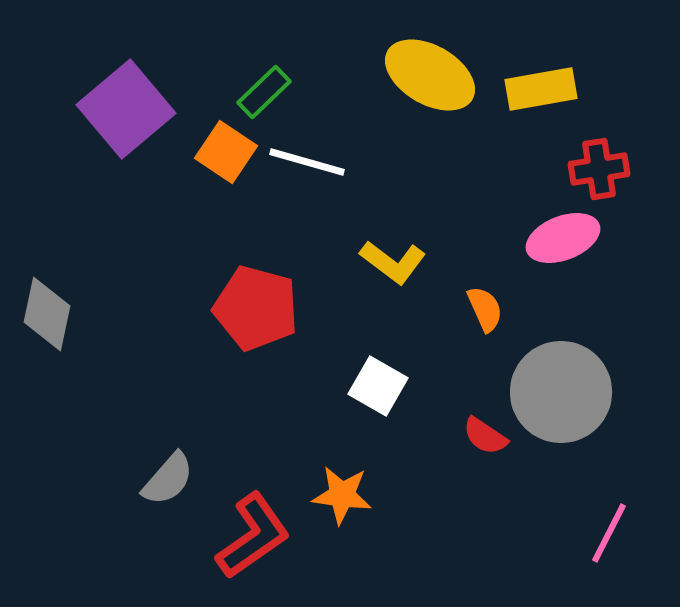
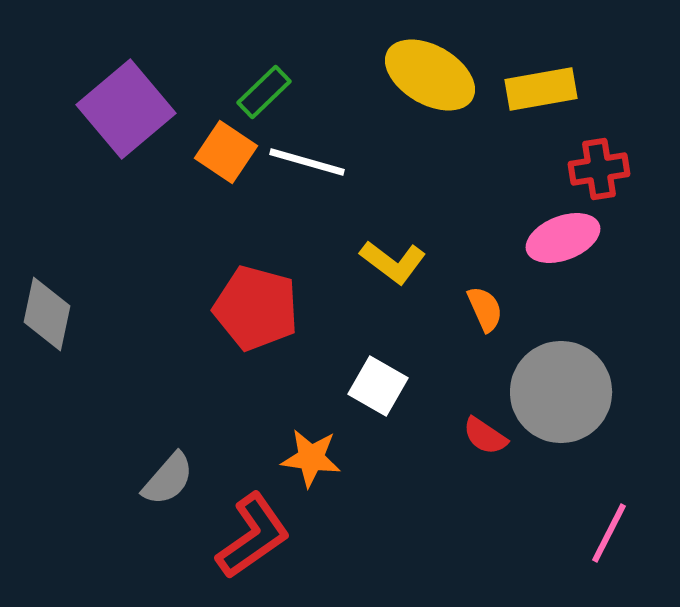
orange star: moved 31 px left, 37 px up
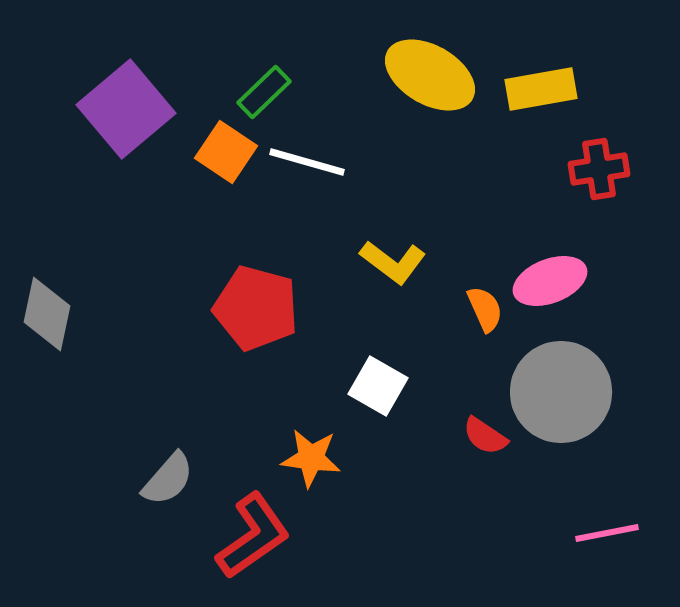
pink ellipse: moved 13 px left, 43 px down
pink line: moved 2 px left; rotated 52 degrees clockwise
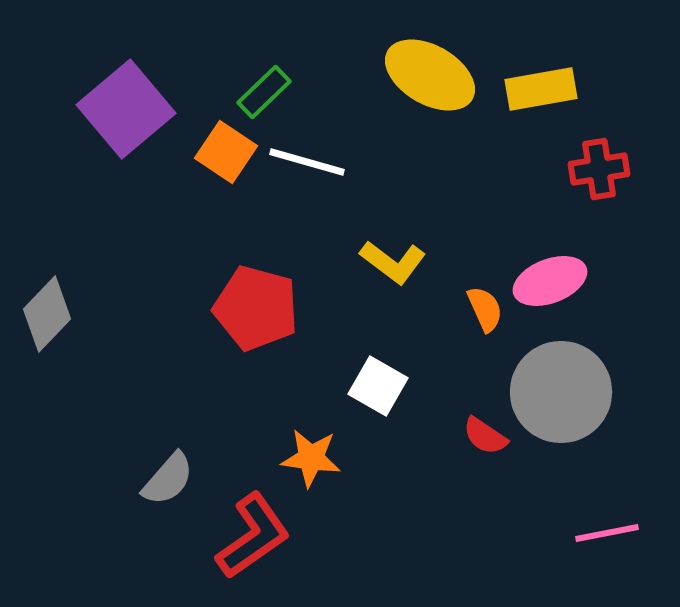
gray diamond: rotated 32 degrees clockwise
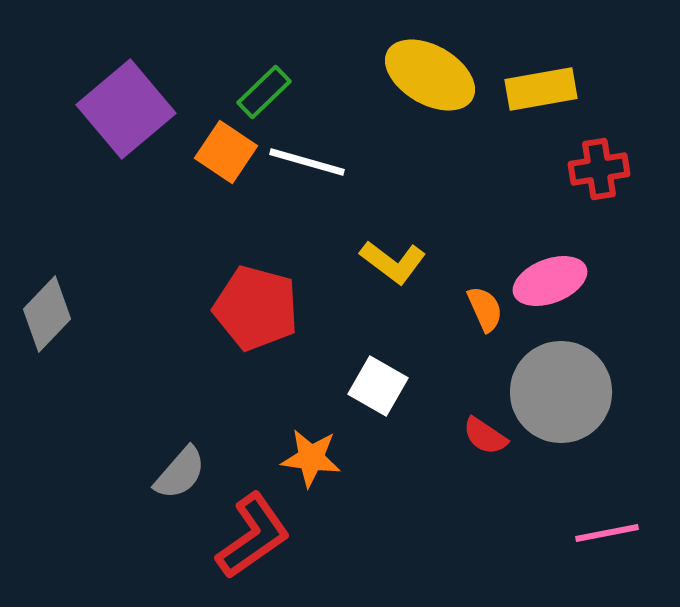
gray semicircle: moved 12 px right, 6 px up
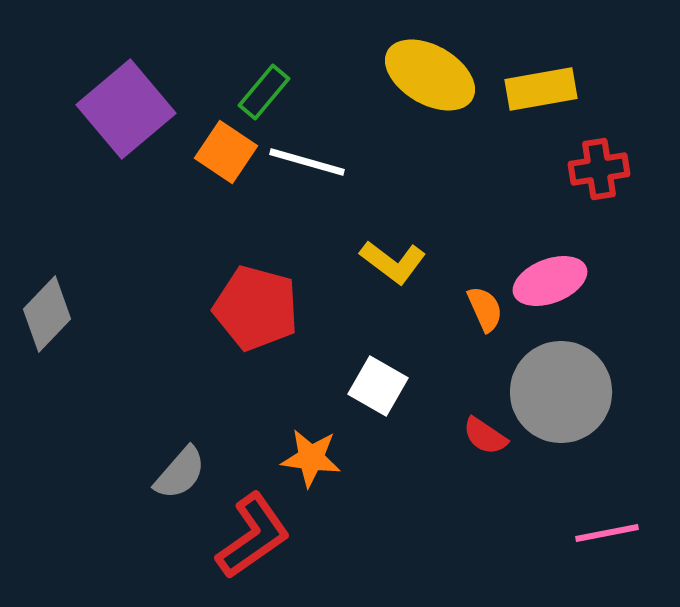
green rectangle: rotated 6 degrees counterclockwise
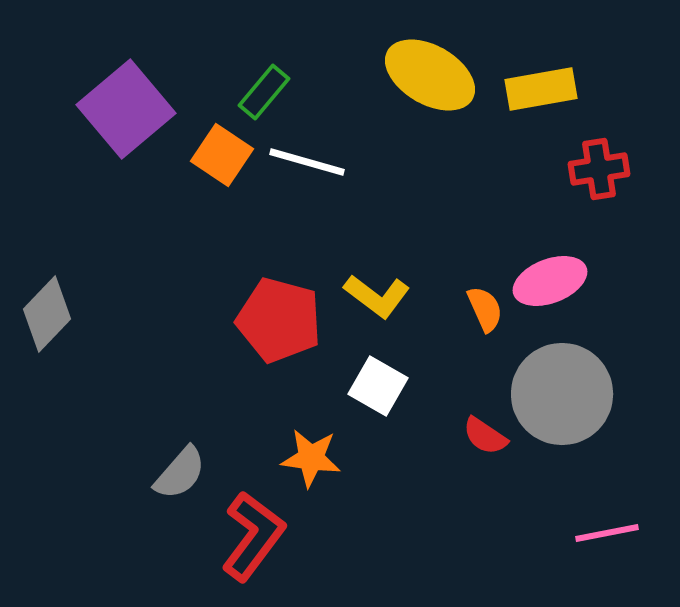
orange square: moved 4 px left, 3 px down
yellow L-shape: moved 16 px left, 34 px down
red pentagon: moved 23 px right, 12 px down
gray circle: moved 1 px right, 2 px down
red L-shape: rotated 18 degrees counterclockwise
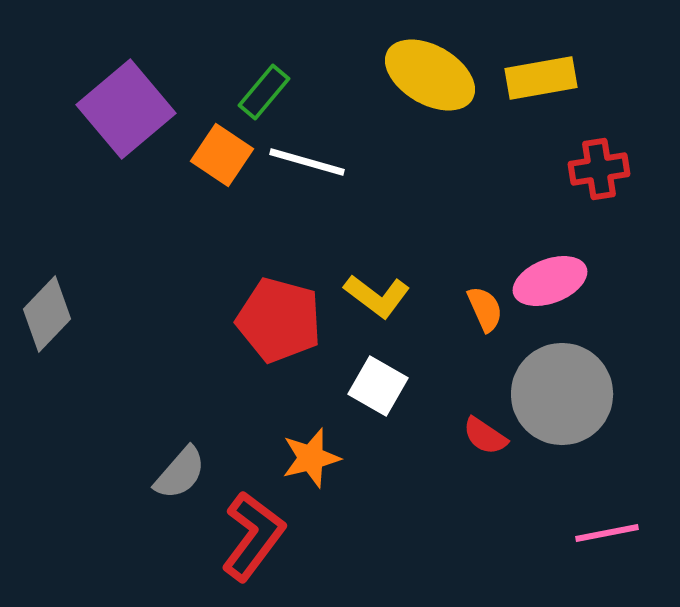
yellow rectangle: moved 11 px up
orange star: rotated 22 degrees counterclockwise
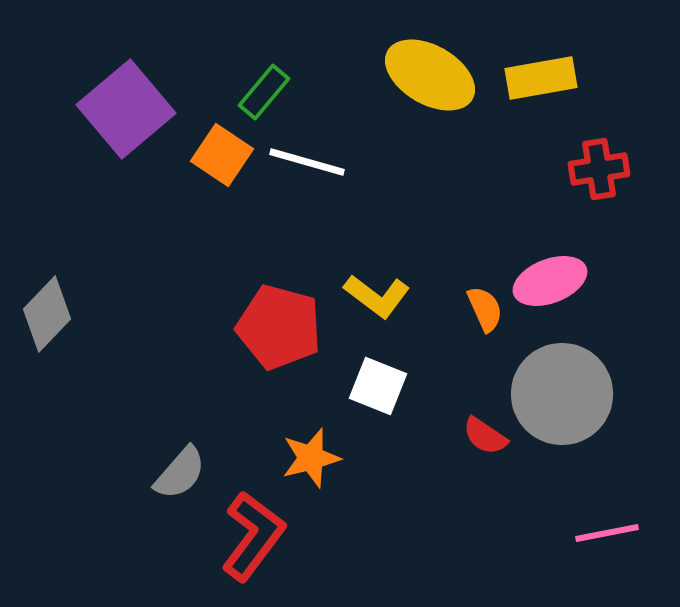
red pentagon: moved 7 px down
white square: rotated 8 degrees counterclockwise
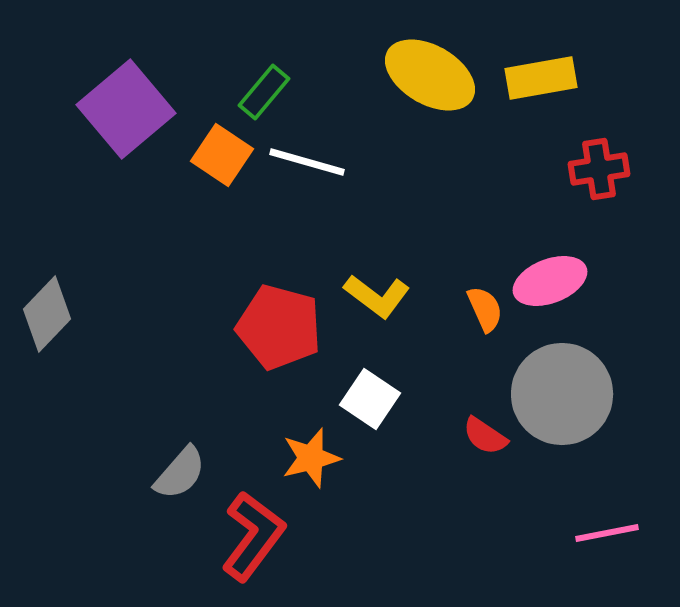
white square: moved 8 px left, 13 px down; rotated 12 degrees clockwise
